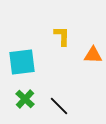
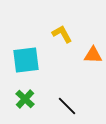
yellow L-shape: moved 2 px up; rotated 30 degrees counterclockwise
cyan square: moved 4 px right, 2 px up
black line: moved 8 px right
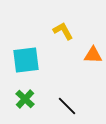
yellow L-shape: moved 1 px right, 3 px up
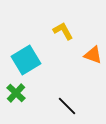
orange triangle: rotated 18 degrees clockwise
cyan square: rotated 24 degrees counterclockwise
green cross: moved 9 px left, 6 px up
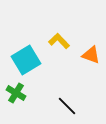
yellow L-shape: moved 4 px left, 10 px down; rotated 15 degrees counterclockwise
orange triangle: moved 2 px left
green cross: rotated 12 degrees counterclockwise
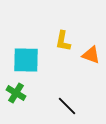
yellow L-shape: moved 4 px right; rotated 125 degrees counterclockwise
cyan square: rotated 32 degrees clockwise
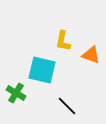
cyan square: moved 16 px right, 10 px down; rotated 12 degrees clockwise
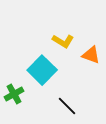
yellow L-shape: rotated 70 degrees counterclockwise
cyan square: rotated 32 degrees clockwise
green cross: moved 2 px left, 1 px down; rotated 30 degrees clockwise
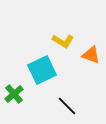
cyan square: rotated 20 degrees clockwise
green cross: rotated 12 degrees counterclockwise
